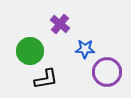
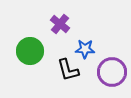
purple circle: moved 5 px right
black L-shape: moved 22 px right, 9 px up; rotated 85 degrees clockwise
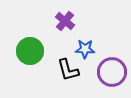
purple cross: moved 5 px right, 3 px up
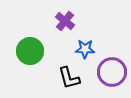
black L-shape: moved 1 px right, 8 px down
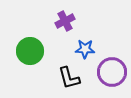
purple cross: rotated 24 degrees clockwise
